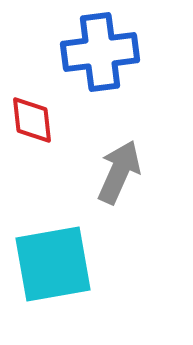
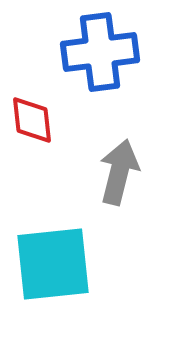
gray arrow: rotated 10 degrees counterclockwise
cyan square: rotated 4 degrees clockwise
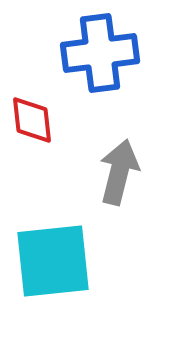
blue cross: moved 1 px down
cyan square: moved 3 px up
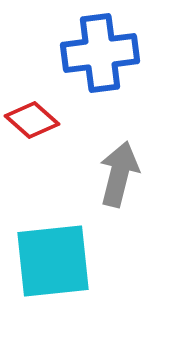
red diamond: rotated 42 degrees counterclockwise
gray arrow: moved 2 px down
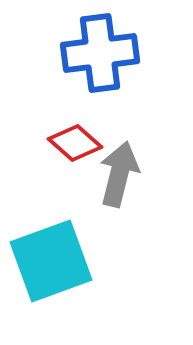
red diamond: moved 43 px right, 23 px down
cyan square: moved 2 px left; rotated 14 degrees counterclockwise
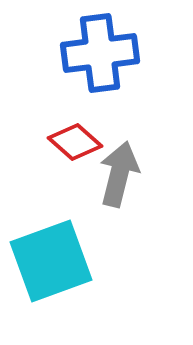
red diamond: moved 1 px up
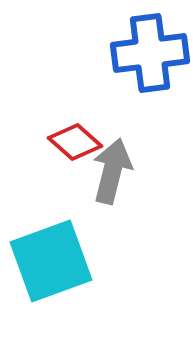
blue cross: moved 50 px right
gray arrow: moved 7 px left, 3 px up
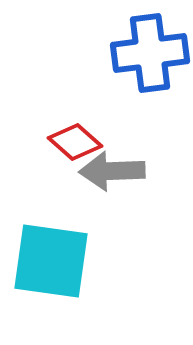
gray arrow: rotated 106 degrees counterclockwise
cyan square: rotated 28 degrees clockwise
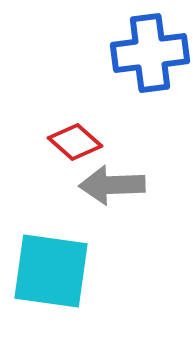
gray arrow: moved 14 px down
cyan square: moved 10 px down
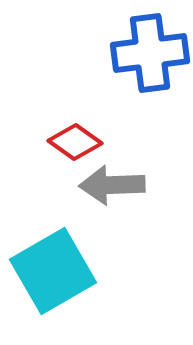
red diamond: rotated 6 degrees counterclockwise
cyan square: moved 2 px right; rotated 38 degrees counterclockwise
